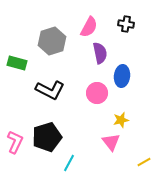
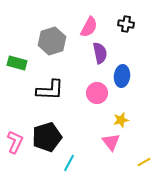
black L-shape: rotated 24 degrees counterclockwise
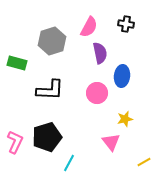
yellow star: moved 4 px right, 1 px up
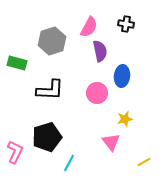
purple semicircle: moved 2 px up
pink L-shape: moved 10 px down
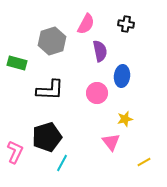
pink semicircle: moved 3 px left, 3 px up
cyan line: moved 7 px left
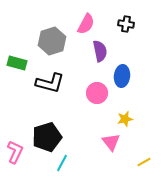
black L-shape: moved 7 px up; rotated 12 degrees clockwise
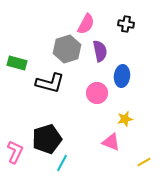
gray hexagon: moved 15 px right, 8 px down
black pentagon: moved 2 px down
pink triangle: rotated 30 degrees counterclockwise
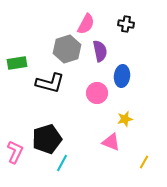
green rectangle: rotated 24 degrees counterclockwise
yellow line: rotated 32 degrees counterclockwise
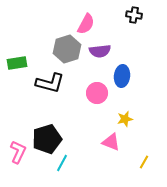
black cross: moved 8 px right, 9 px up
purple semicircle: rotated 95 degrees clockwise
pink L-shape: moved 3 px right
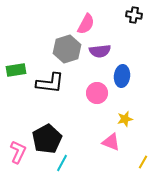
green rectangle: moved 1 px left, 7 px down
black L-shape: rotated 8 degrees counterclockwise
black pentagon: rotated 12 degrees counterclockwise
yellow line: moved 1 px left
